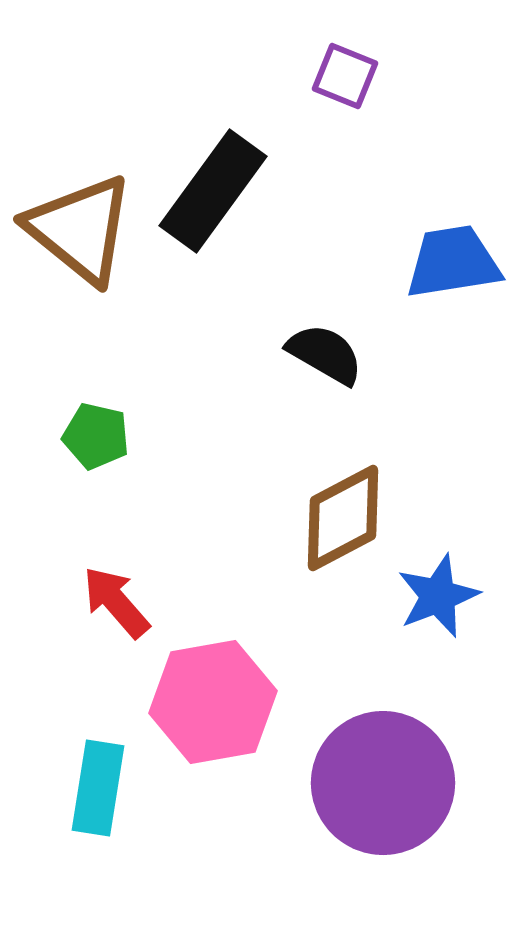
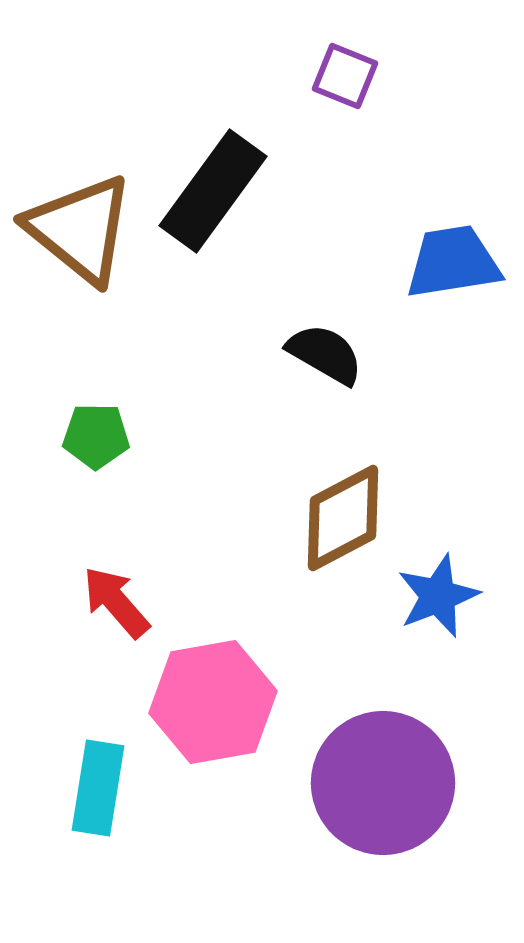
green pentagon: rotated 12 degrees counterclockwise
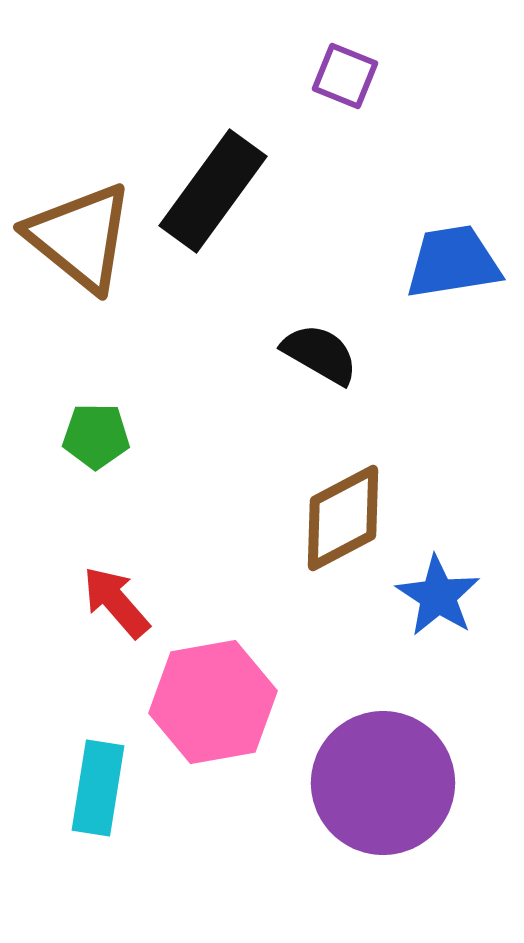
brown triangle: moved 8 px down
black semicircle: moved 5 px left
blue star: rotated 18 degrees counterclockwise
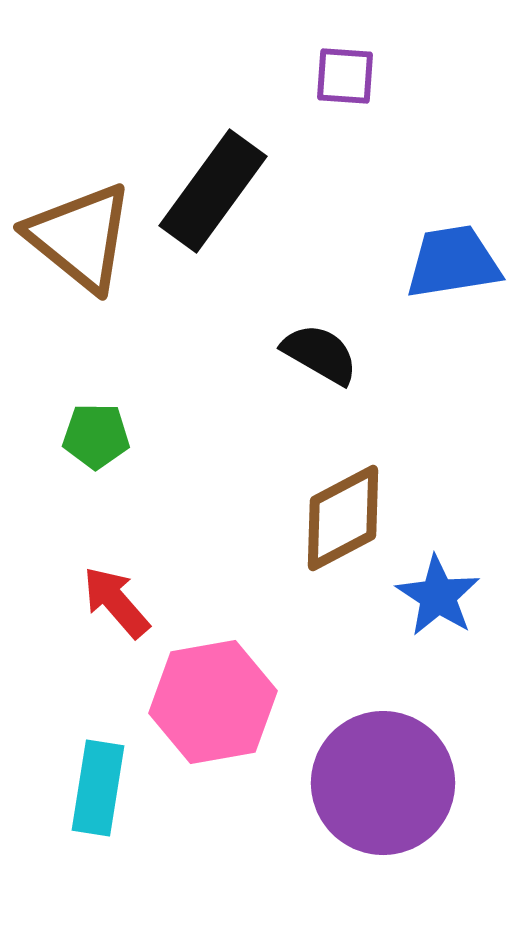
purple square: rotated 18 degrees counterclockwise
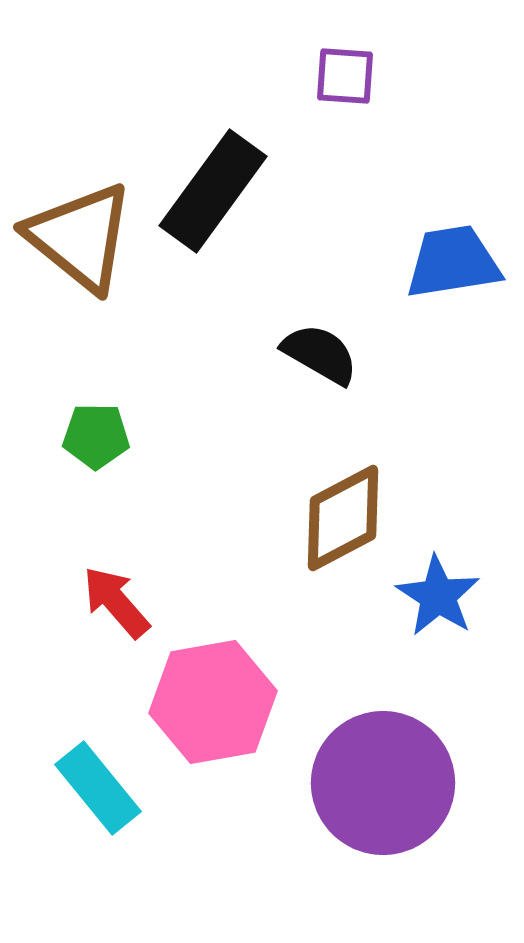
cyan rectangle: rotated 48 degrees counterclockwise
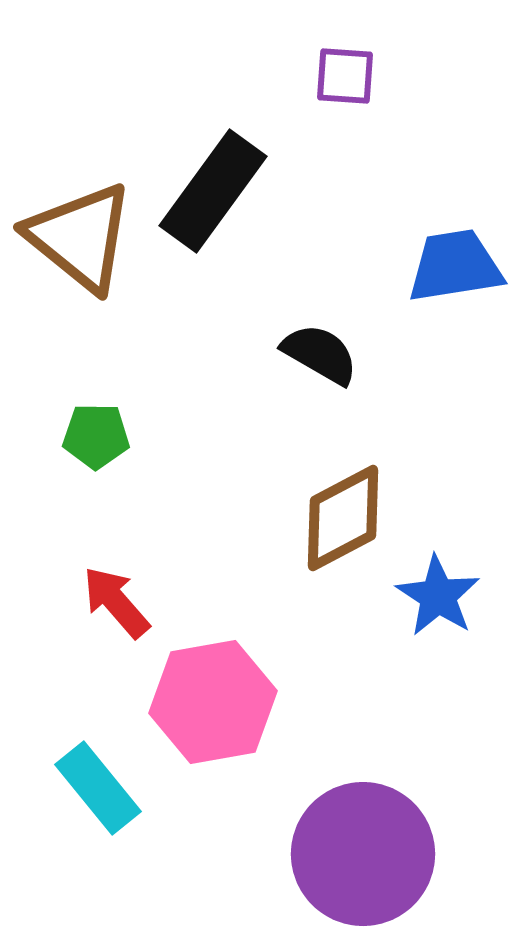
blue trapezoid: moved 2 px right, 4 px down
purple circle: moved 20 px left, 71 px down
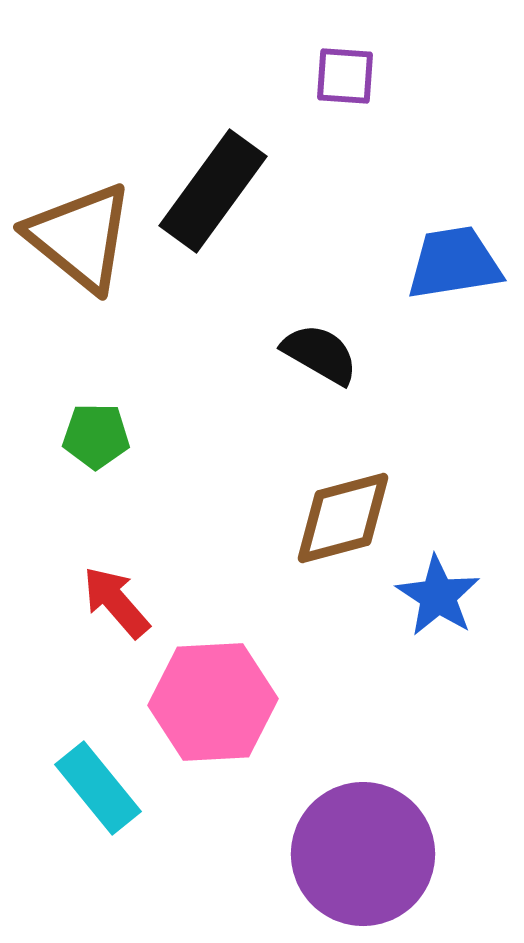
blue trapezoid: moved 1 px left, 3 px up
brown diamond: rotated 13 degrees clockwise
pink hexagon: rotated 7 degrees clockwise
